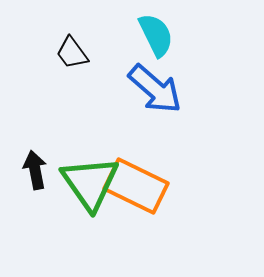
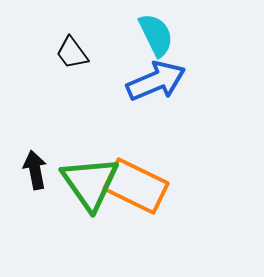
blue arrow: moved 1 px right, 8 px up; rotated 64 degrees counterclockwise
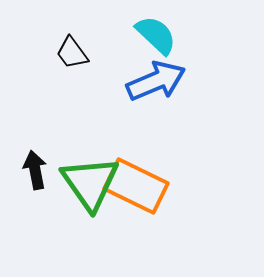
cyan semicircle: rotated 21 degrees counterclockwise
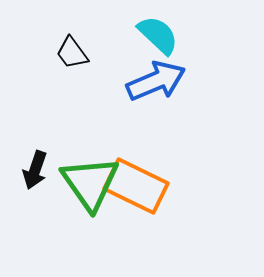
cyan semicircle: moved 2 px right
black arrow: rotated 150 degrees counterclockwise
